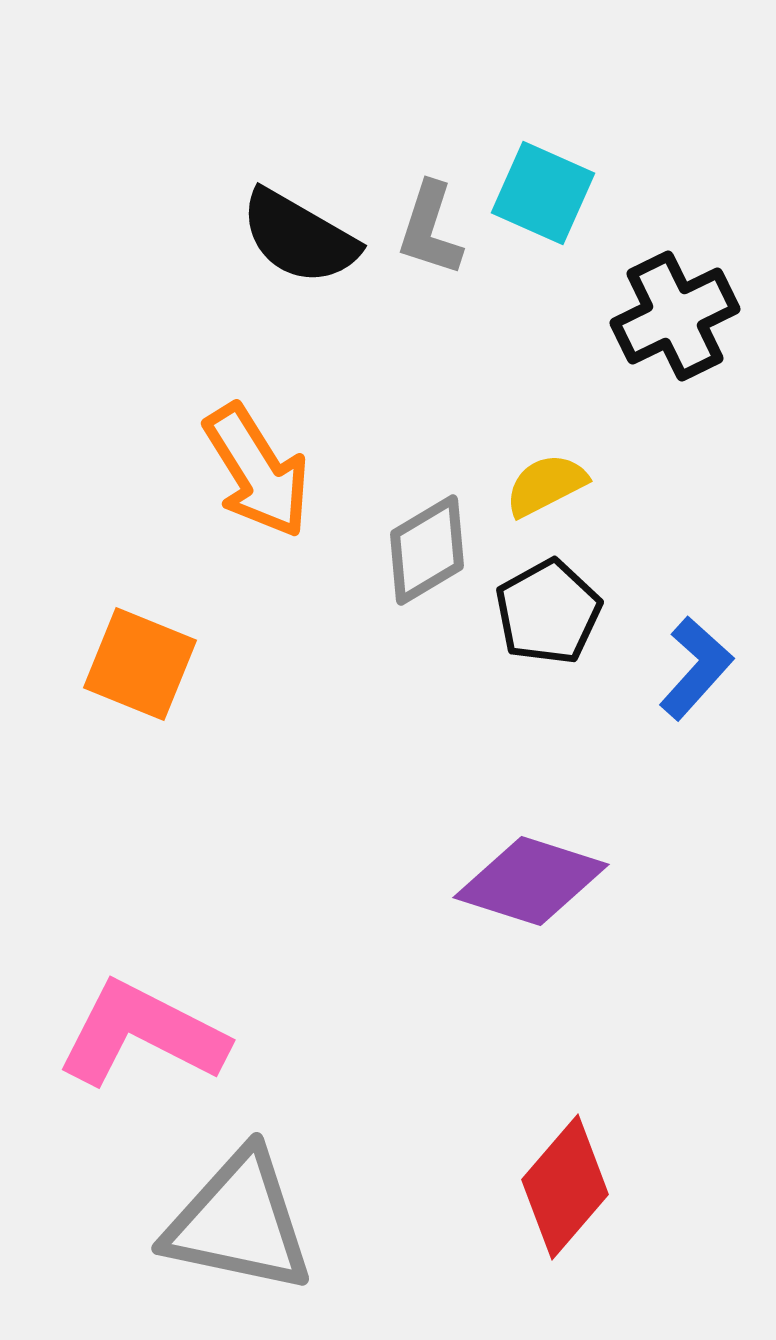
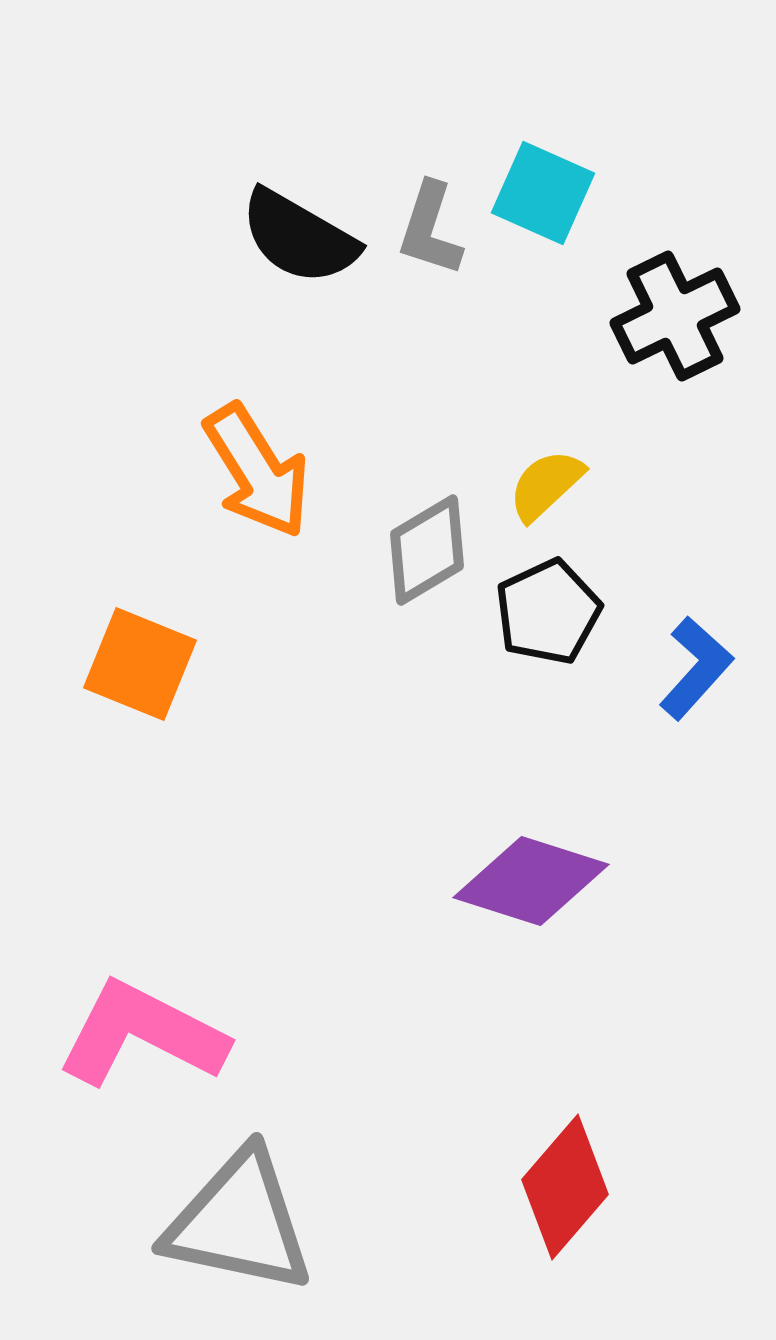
yellow semicircle: rotated 16 degrees counterclockwise
black pentagon: rotated 4 degrees clockwise
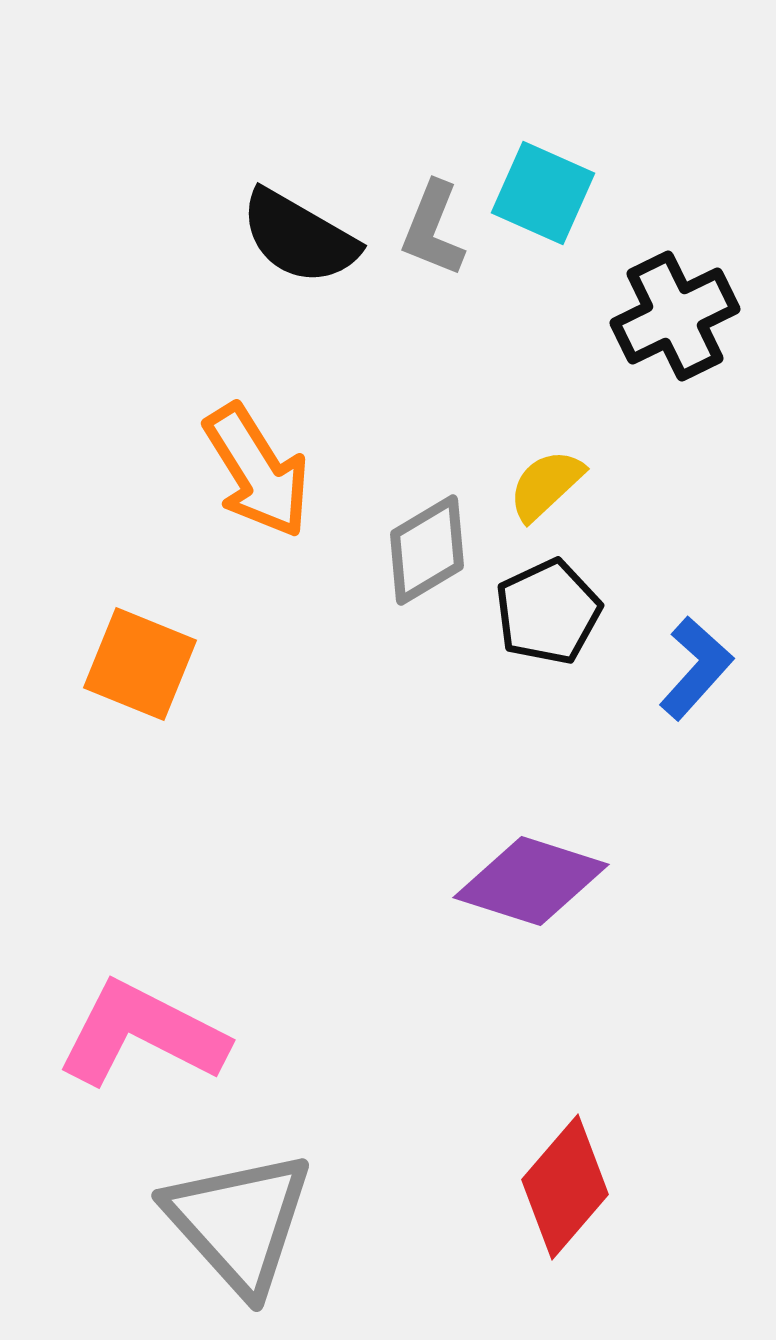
gray L-shape: moved 3 px right; rotated 4 degrees clockwise
gray triangle: rotated 36 degrees clockwise
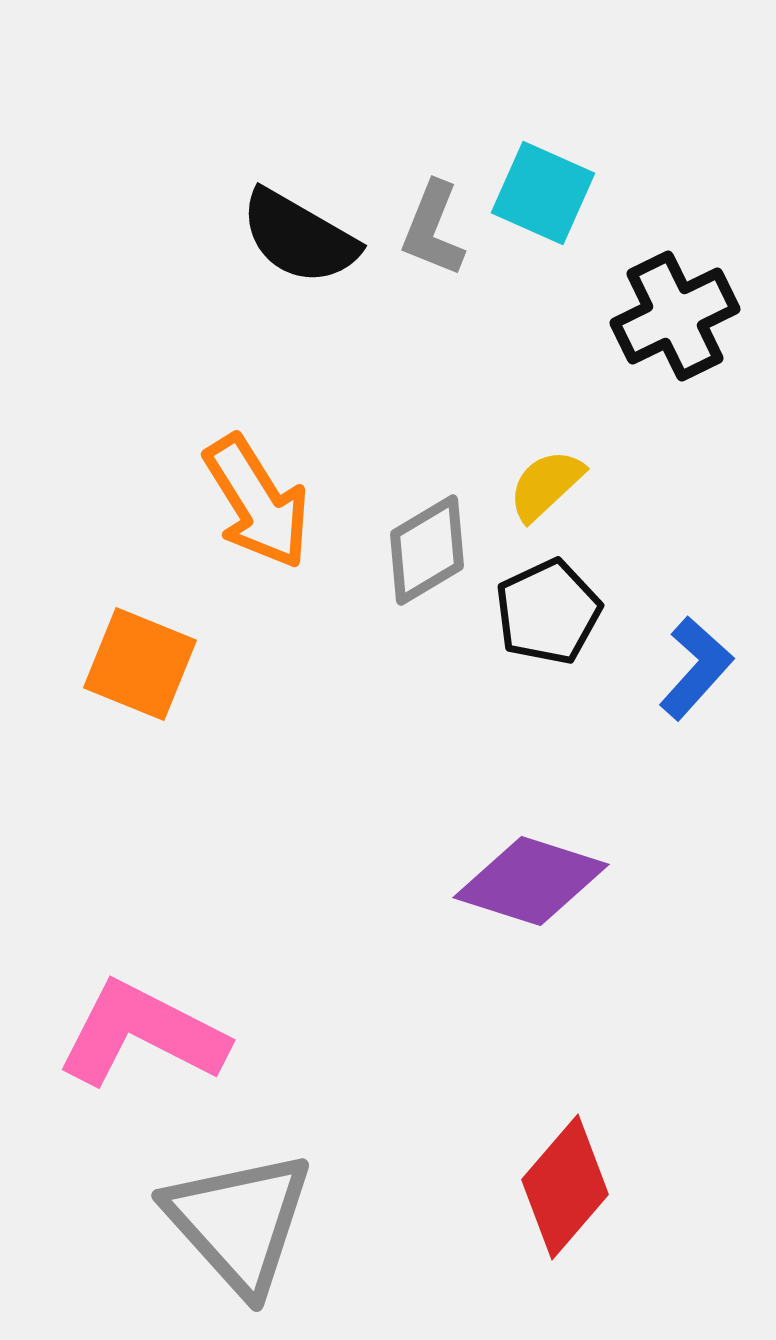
orange arrow: moved 31 px down
